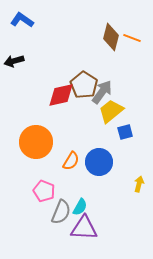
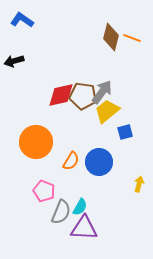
brown pentagon: moved 1 px left, 11 px down; rotated 24 degrees counterclockwise
yellow trapezoid: moved 4 px left
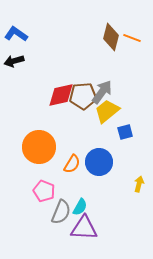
blue L-shape: moved 6 px left, 14 px down
brown pentagon: rotated 12 degrees counterclockwise
orange circle: moved 3 px right, 5 px down
orange semicircle: moved 1 px right, 3 px down
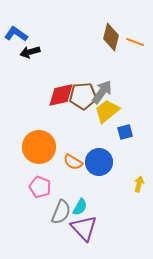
orange line: moved 3 px right, 4 px down
black arrow: moved 16 px right, 9 px up
orange semicircle: moved 1 px right, 2 px up; rotated 90 degrees clockwise
pink pentagon: moved 4 px left, 4 px up
purple triangle: rotated 44 degrees clockwise
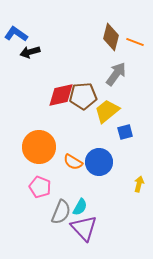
gray arrow: moved 14 px right, 18 px up
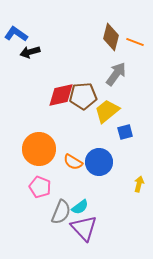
orange circle: moved 2 px down
cyan semicircle: rotated 24 degrees clockwise
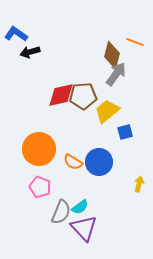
brown diamond: moved 1 px right, 18 px down
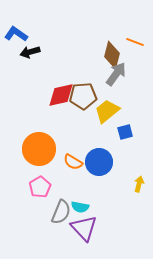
pink pentagon: rotated 20 degrees clockwise
cyan semicircle: rotated 48 degrees clockwise
